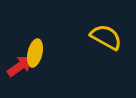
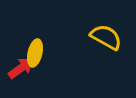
red arrow: moved 1 px right, 2 px down
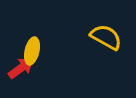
yellow ellipse: moved 3 px left, 2 px up
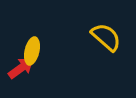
yellow semicircle: rotated 12 degrees clockwise
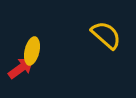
yellow semicircle: moved 2 px up
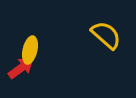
yellow ellipse: moved 2 px left, 1 px up
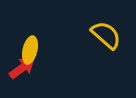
red arrow: moved 1 px right
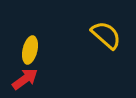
red arrow: moved 3 px right, 11 px down
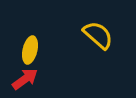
yellow semicircle: moved 8 px left
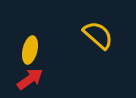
red arrow: moved 5 px right
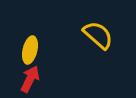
red arrow: rotated 28 degrees counterclockwise
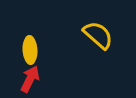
yellow ellipse: rotated 16 degrees counterclockwise
